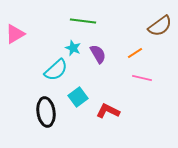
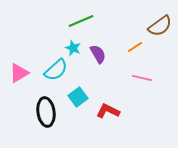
green line: moved 2 px left; rotated 30 degrees counterclockwise
pink triangle: moved 4 px right, 39 px down
orange line: moved 6 px up
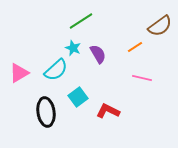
green line: rotated 10 degrees counterclockwise
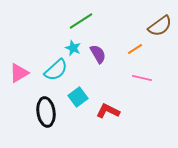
orange line: moved 2 px down
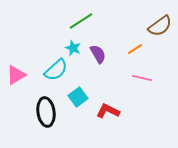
pink triangle: moved 3 px left, 2 px down
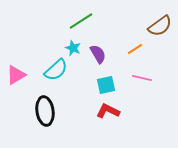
cyan square: moved 28 px right, 12 px up; rotated 24 degrees clockwise
black ellipse: moved 1 px left, 1 px up
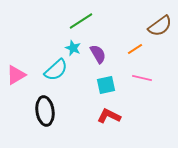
red L-shape: moved 1 px right, 5 px down
